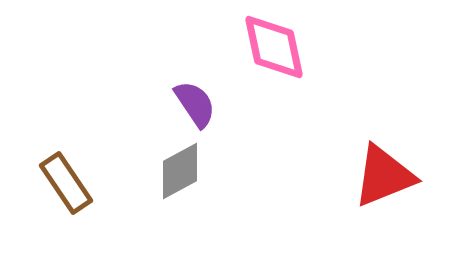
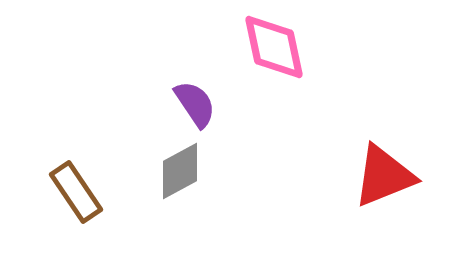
brown rectangle: moved 10 px right, 9 px down
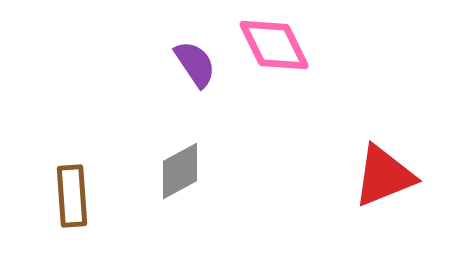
pink diamond: moved 2 px up; rotated 14 degrees counterclockwise
purple semicircle: moved 40 px up
brown rectangle: moved 4 px left, 4 px down; rotated 30 degrees clockwise
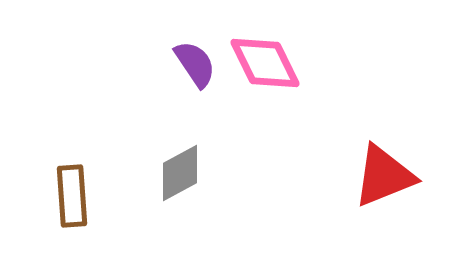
pink diamond: moved 9 px left, 18 px down
gray diamond: moved 2 px down
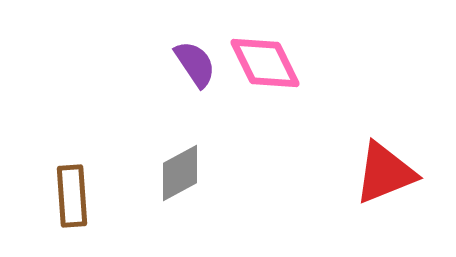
red triangle: moved 1 px right, 3 px up
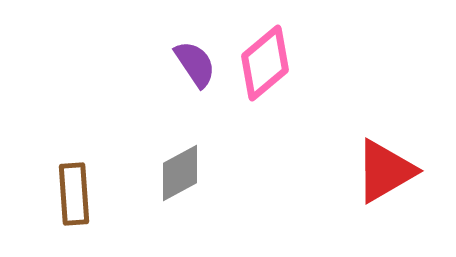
pink diamond: rotated 76 degrees clockwise
red triangle: moved 2 px up; rotated 8 degrees counterclockwise
brown rectangle: moved 2 px right, 2 px up
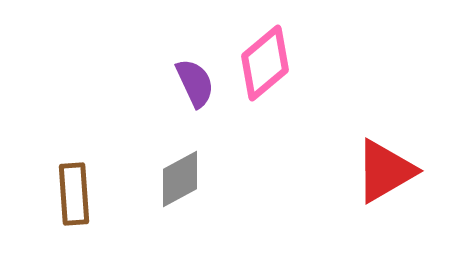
purple semicircle: moved 19 px down; rotated 9 degrees clockwise
gray diamond: moved 6 px down
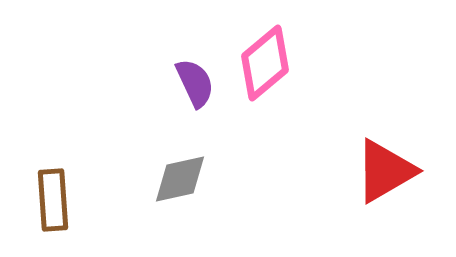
gray diamond: rotated 16 degrees clockwise
brown rectangle: moved 21 px left, 6 px down
